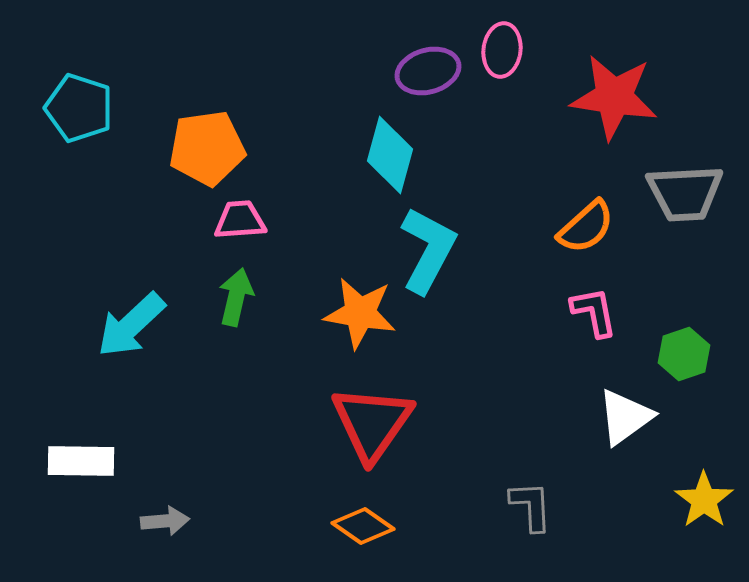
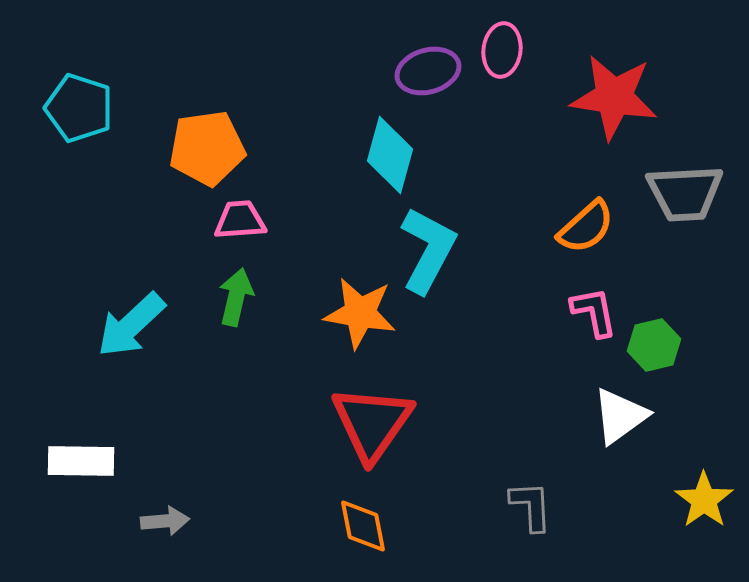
green hexagon: moved 30 px left, 9 px up; rotated 6 degrees clockwise
white triangle: moved 5 px left, 1 px up
orange diamond: rotated 44 degrees clockwise
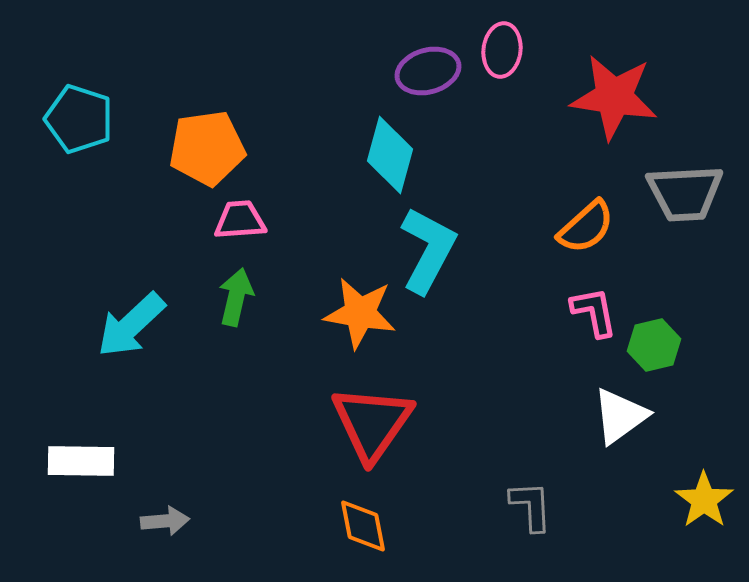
cyan pentagon: moved 11 px down
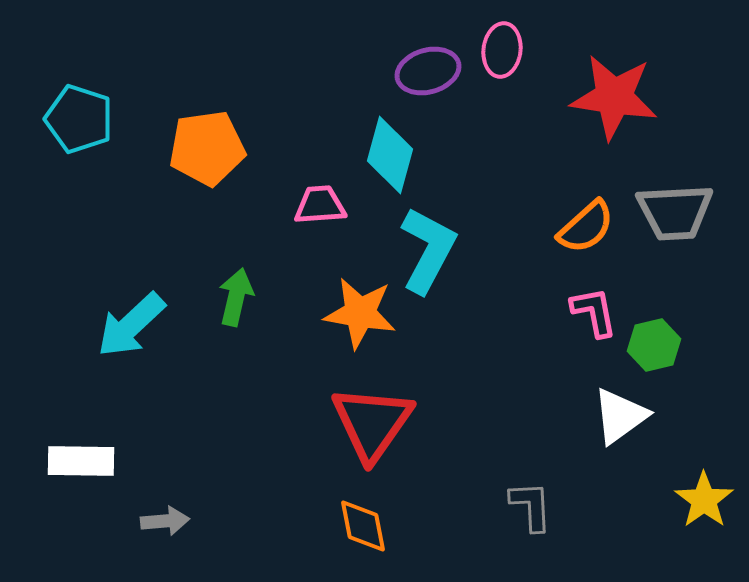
gray trapezoid: moved 10 px left, 19 px down
pink trapezoid: moved 80 px right, 15 px up
